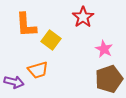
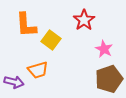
red star: moved 1 px right, 3 px down
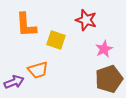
red star: moved 2 px right; rotated 20 degrees counterclockwise
yellow square: moved 5 px right; rotated 18 degrees counterclockwise
pink star: rotated 18 degrees clockwise
purple arrow: rotated 36 degrees counterclockwise
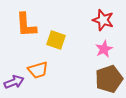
red star: moved 17 px right
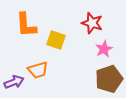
red star: moved 11 px left, 3 px down
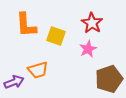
red star: rotated 15 degrees clockwise
yellow square: moved 4 px up
pink star: moved 16 px left
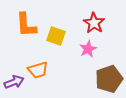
red star: moved 2 px right
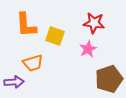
red star: rotated 25 degrees counterclockwise
yellow square: moved 1 px left
orange trapezoid: moved 5 px left, 7 px up
purple arrow: rotated 18 degrees clockwise
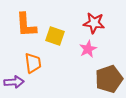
orange trapezoid: rotated 80 degrees counterclockwise
